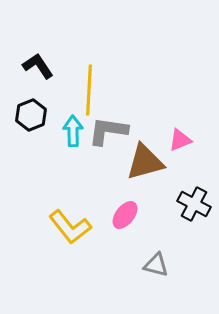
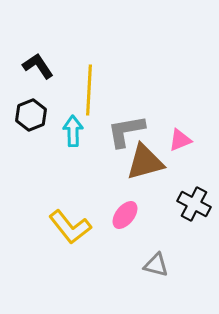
gray L-shape: moved 18 px right; rotated 18 degrees counterclockwise
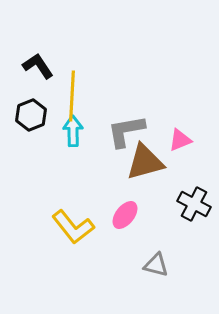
yellow line: moved 17 px left, 6 px down
yellow L-shape: moved 3 px right
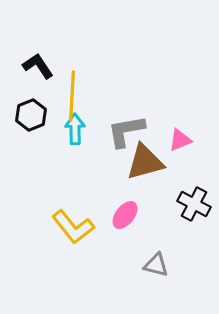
cyan arrow: moved 2 px right, 2 px up
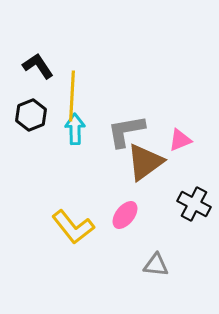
brown triangle: rotated 21 degrees counterclockwise
gray triangle: rotated 8 degrees counterclockwise
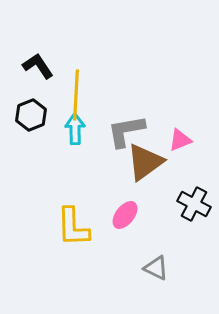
yellow line: moved 4 px right, 1 px up
yellow L-shape: rotated 36 degrees clockwise
gray triangle: moved 3 px down; rotated 20 degrees clockwise
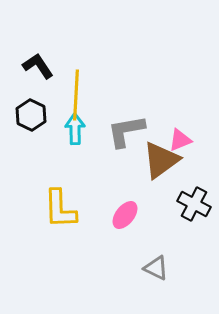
black hexagon: rotated 12 degrees counterclockwise
brown triangle: moved 16 px right, 2 px up
yellow L-shape: moved 13 px left, 18 px up
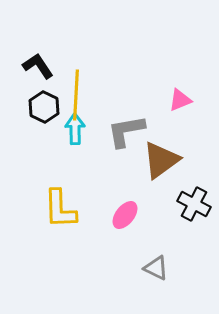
black hexagon: moved 13 px right, 8 px up
pink triangle: moved 40 px up
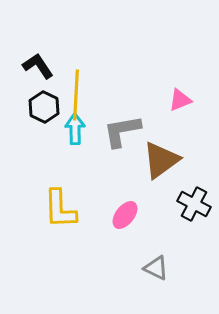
gray L-shape: moved 4 px left
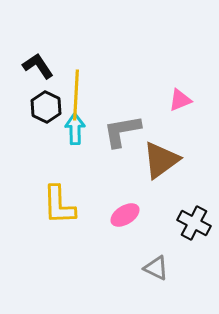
black hexagon: moved 2 px right
black cross: moved 19 px down
yellow L-shape: moved 1 px left, 4 px up
pink ellipse: rotated 20 degrees clockwise
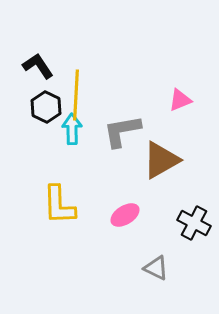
cyan arrow: moved 3 px left
brown triangle: rotated 6 degrees clockwise
